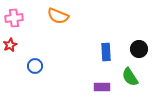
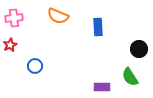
blue rectangle: moved 8 px left, 25 px up
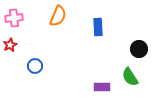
orange semicircle: rotated 90 degrees counterclockwise
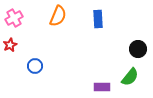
pink cross: rotated 24 degrees counterclockwise
blue rectangle: moved 8 px up
black circle: moved 1 px left
green semicircle: rotated 108 degrees counterclockwise
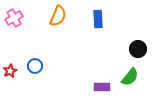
red star: moved 26 px down
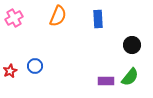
black circle: moved 6 px left, 4 px up
purple rectangle: moved 4 px right, 6 px up
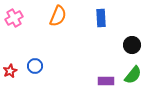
blue rectangle: moved 3 px right, 1 px up
green semicircle: moved 3 px right, 2 px up
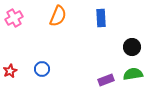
black circle: moved 2 px down
blue circle: moved 7 px right, 3 px down
green semicircle: moved 1 px up; rotated 138 degrees counterclockwise
purple rectangle: moved 1 px up; rotated 21 degrees counterclockwise
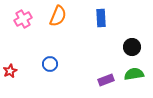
pink cross: moved 9 px right, 1 px down
blue circle: moved 8 px right, 5 px up
green semicircle: moved 1 px right
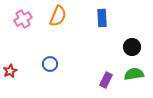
blue rectangle: moved 1 px right
purple rectangle: rotated 42 degrees counterclockwise
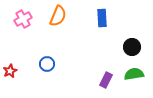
blue circle: moved 3 px left
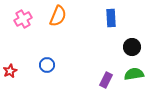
blue rectangle: moved 9 px right
blue circle: moved 1 px down
